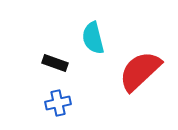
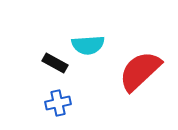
cyan semicircle: moved 5 px left, 7 px down; rotated 80 degrees counterclockwise
black rectangle: rotated 10 degrees clockwise
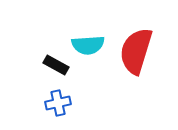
black rectangle: moved 1 px right, 2 px down
red semicircle: moved 4 px left, 20 px up; rotated 30 degrees counterclockwise
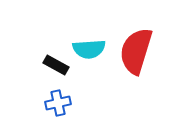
cyan semicircle: moved 1 px right, 4 px down
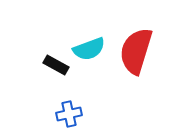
cyan semicircle: rotated 16 degrees counterclockwise
blue cross: moved 11 px right, 11 px down
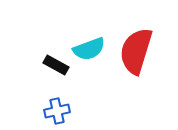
blue cross: moved 12 px left, 3 px up
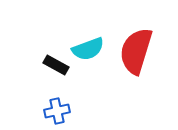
cyan semicircle: moved 1 px left
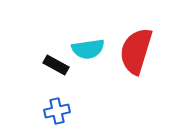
cyan semicircle: rotated 12 degrees clockwise
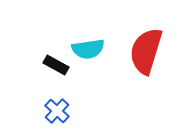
red semicircle: moved 10 px right
blue cross: rotated 35 degrees counterclockwise
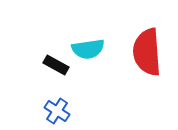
red semicircle: moved 1 px right, 1 px down; rotated 21 degrees counterclockwise
blue cross: rotated 10 degrees counterclockwise
